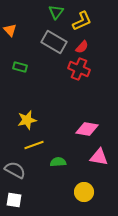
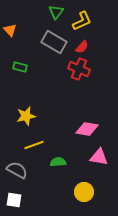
yellow star: moved 1 px left, 4 px up
gray semicircle: moved 2 px right
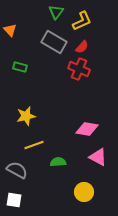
pink triangle: moved 1 px left; rotated 18 degrees clockwise
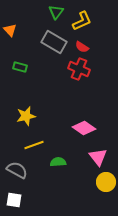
red semicircle: rotated 80 degrees clockwise
pink diamond: moved 3 px left, 1 px up; rotated 25 degrees clockwise
pink triangle: rotated 24 degrees clockwise
yellow circle: moved 22 px right, 10 px up
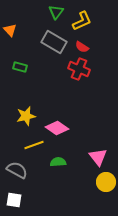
pink diamond: moved 27 px left
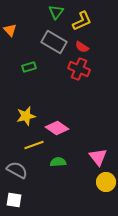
green rectangle: moved 9 px right; rotated 32 degrees counterclockwise
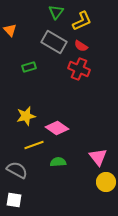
red semicircle: moved 1 px left, 1 px up
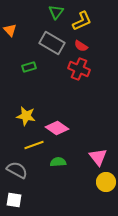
gray rectangle: moved 2 px left, 1 px down
yellow star: rotated 24 degrees clockwise
